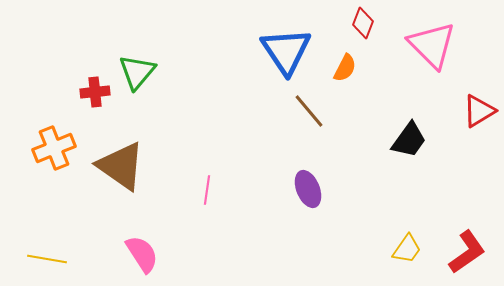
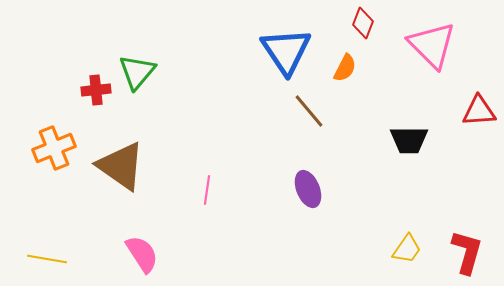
red cross: moved 1 px right, 2 px up
red triangle: rotated 27 degrees clockwise
black trapezoid: rotated 54 degrees clockwise
red L-shape: rotated 39 degrees counterclockwise
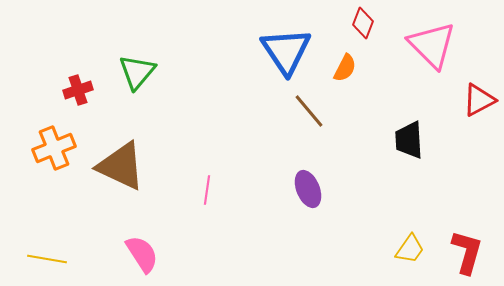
red cross: moved 18 px left; rotated 12 degrees counterclockwise
red triangle: moved 11 px up; rotated 24 degrees counterclockwise
black trapezoid: rotated 87 degrees clockwise
brown triangle: rotated 10 degrees counterclockwise
yellow trapezoid: moved 3 px right
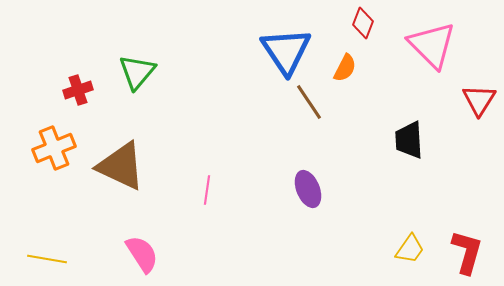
red triangle: rotated 30 degrees counterclockwise
brown line: moved 9 px up; rotated 6 degrees clockwise
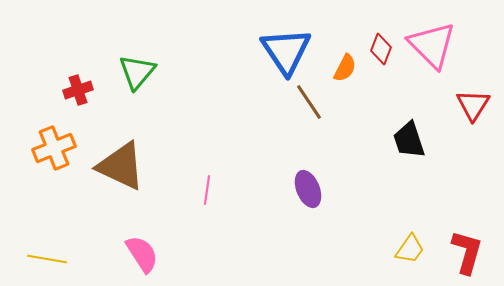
red diamond: moved 18 px right, 26 px down
red triangle: moved 6 px left, 5 px down
black trapezoid: rotated 15 degrees counterclockwise
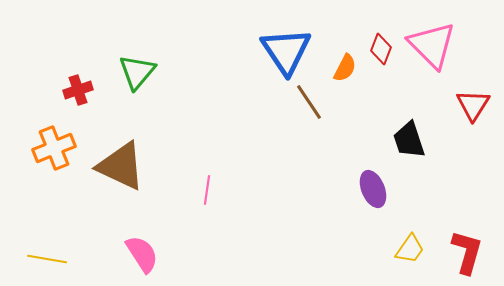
purple ellipse: moved 65 px right
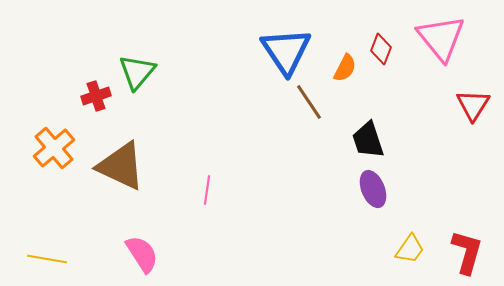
pink triangle: moved 9 px right, 7 px up; rotated 6 degrees clockwise
red cross: moved 18 px right, 6 px down
black trapezoid: moved 41 px left
orange cross: rotated 18 degrees counterclockwise
